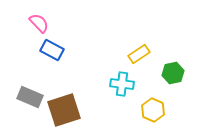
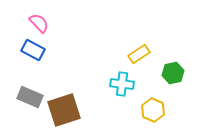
blue rectangle: moved 19 px left
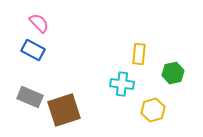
yellow rectangle: rotated 50 degrees counterclockwise
yellow hexagon: rotated 20 degrees clockwise
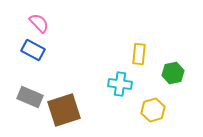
cyan cross: moved 2 px left
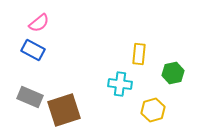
pink semicircle: rotated 95 degrees clockwise
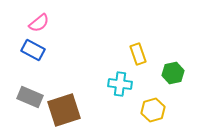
yellow rectangle: moved 1 px left; rotated 25 degrees counterclockwise
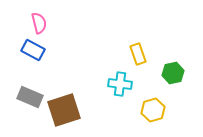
pink semicircle: rotated 65 degrees counterclockwise
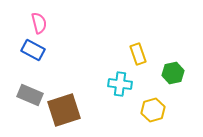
gray rectangle: moved 2 px up
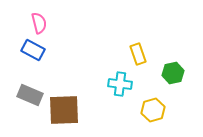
brown square: rotated 16 degrees clockwise
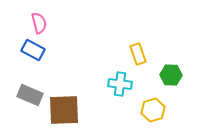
green hexagon: moved 2 px left, 2 px down; rotated 15 degrees clockwise
